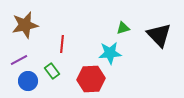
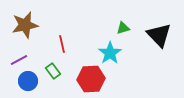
red line: rotated 18 degrees counterclockwise
cyan star: rotated 30 degrees counterclockwise
green rectangle: moved 1 px right
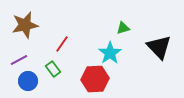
black triangle: moved 12 px down
red line: rotated 48 degrees clockwise
green rectangle: moved 2 px up
red hexagon: moved 4 px right
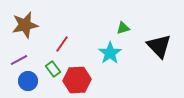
black triangle: moved 1 px up
red hexagon: moved 18 px left, 1 px down
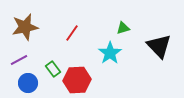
brown star: moved 2 px down
red line: moved 10 px right, 11 px up
blue circle: moved 2 px down
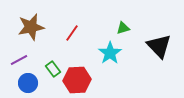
brown star: moved 6 px right
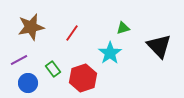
red hexagon: moved 6 px right, 2 px up; rotated 16 degrees counterclockwise
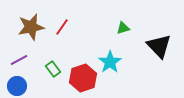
red line: moved 10 px left, 6 px up
cyan star: moved 9 px down
blue circle: moved 11 px left, 3 px down
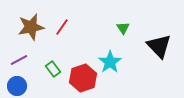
green triangle: rotated 48 degrees counterclockwise
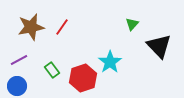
green triangle: moved 9 px right, 4 px up; rotated 16 degrees clockwise
green rectangle: moved 1 px left, 1 px down
